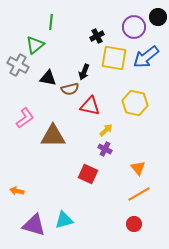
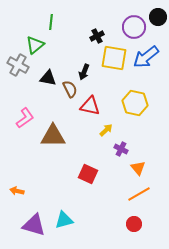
brown semicircle: rotated 102 degrees counterclockwise
purple cross: moved 16 px right
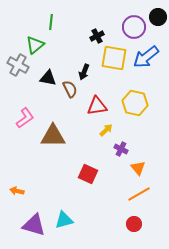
red triangle: moved 7 px right; rotated 20 degrees counterclockwise
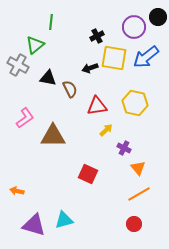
black arrow: moved 6 px right, 4 px up; rotated 49 degrees clockwise
purple cross: moved 3 px right, 1 px up
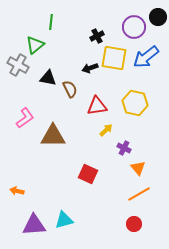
purple triangle: rotated 20 degrees counterclockwise
